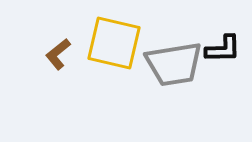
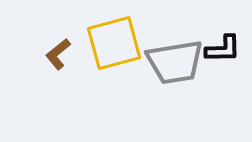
yellow square: rotated 28 degrees counterclockwise
gray trapezoid: moved 1 px right, 2 px up
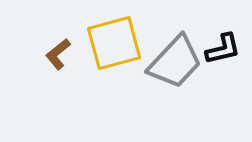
black L-shape: rotated 12 degrees counterclockwise
gray trapezoid: rotated 38 degrees counterclockwise
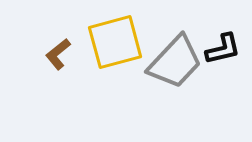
yellow square: moved 1 px right, 1 px up
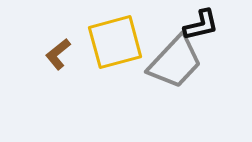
black L-shape: moved 22 px left, 24 px up
